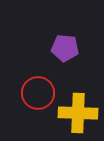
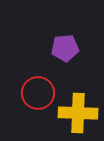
purple pentagon: rotated 12 degrees counterclockwise
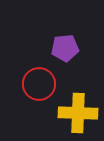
red circle: moved 1 px right, 9 px up
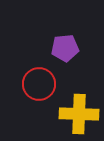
yellow cross: moved 1 px right, 1 px down
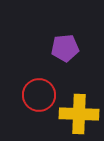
red circle: moved 11 px down
